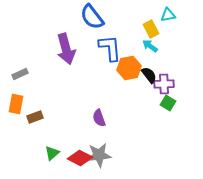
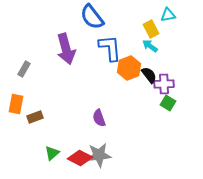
orange hexagon: rotated 10 degrees counterclockwise
gray rectangle: moved 4 px right, 5 px up; rotated 35 degrees counterclockwise
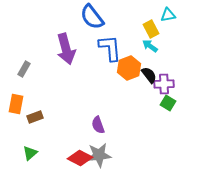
purple semicircle: moved 1 px left, 7 px down
green triangle: moved 22 px left
